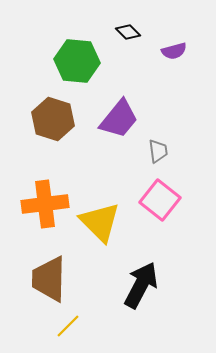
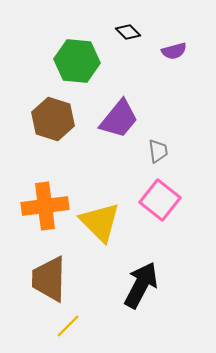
orange cross: moved 2 px down
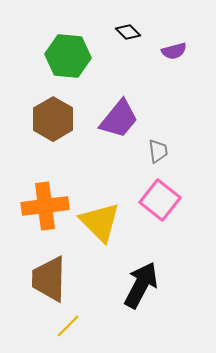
green hexagon: moved 9 px left, 5 px up
brown hexagon: rotated 12 degrees clockwise
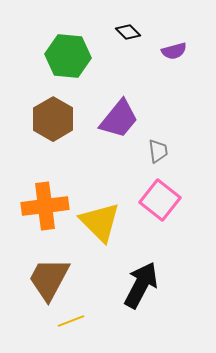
brown trapezoid: rotated 27 degrees clockwise
yellow line: moved 3 px right, 5 px up; rotated 24 degrees clockwise
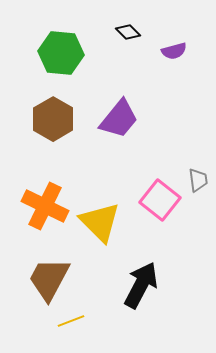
green hexagon: moved 7 px left, 3 px up
gray trapezoid: moved 40 px right, 29 px down
orange cross: rotated 33 degrees clockwise
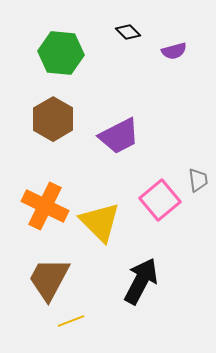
purple trapezoid: moved 17 px down; rotated 24 degrees clockwise
pink square: rotated 12 degrees clockwise
black arrow: moved 4 px up
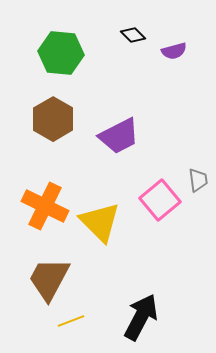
black diamond: moved 5 px right, 3 px down
black arrow: moved 36 px down
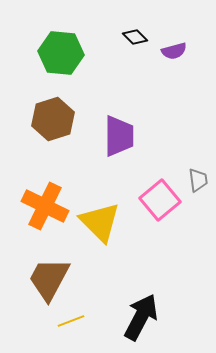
black diamond: moved 2 px right, 2 px down
brown hexagon: rotated 12 degrees clockwise
purple trapezoid: rotated 63 degrees counterclockwise
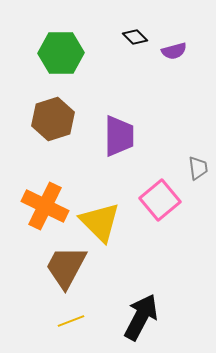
green hexagon: rotated 6 degrees counterclockwise
gray trapezoid: moved 12 px up
brown trapezoid: moved 17 px right, 12 px up
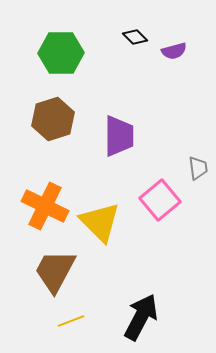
brown trapezoid: moved 11 px left, 4 px down
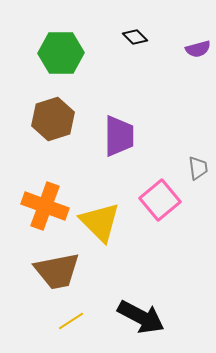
purple semicircle: moved 24 px right, 2 px up
orange cross: rotated 6 degrees counterclockwise
brown trapezoid: moved 2 px right; rotated 129 degrees counterclockwise
black arrow: rotated 90 degrees clockwise
yellow line: rotated 12 degrees counterclockwise
